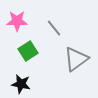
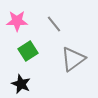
gray line: moved 4 px up
gray triangle: moved 3 px left
black star: rotated 12 degrees clockwise
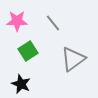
gray line: moved 1 px left, 1 px up
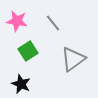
pink star: rotated 10 degrees clockwise
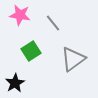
pink star: moved 3 px right, 6 px up
green square: moved 3 px right
black star: moved 6 px left, 1 px up; rotated 18 degrees clockwise
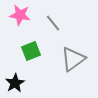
green square: rotated 12 degrees clockwise
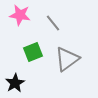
green square: moved 2 px right, 1 px down
gray triangle: moved 6 px left
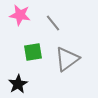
green square: rotated 12 degrees clockwise
black star: moved 3 px right, 1 px down
